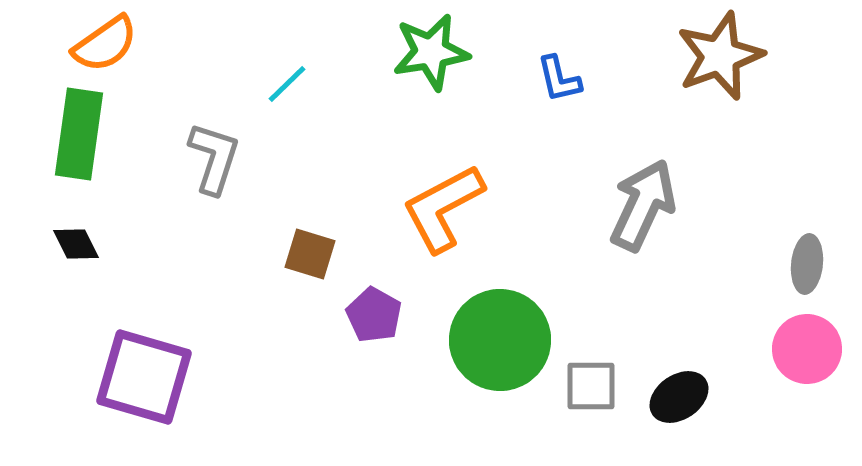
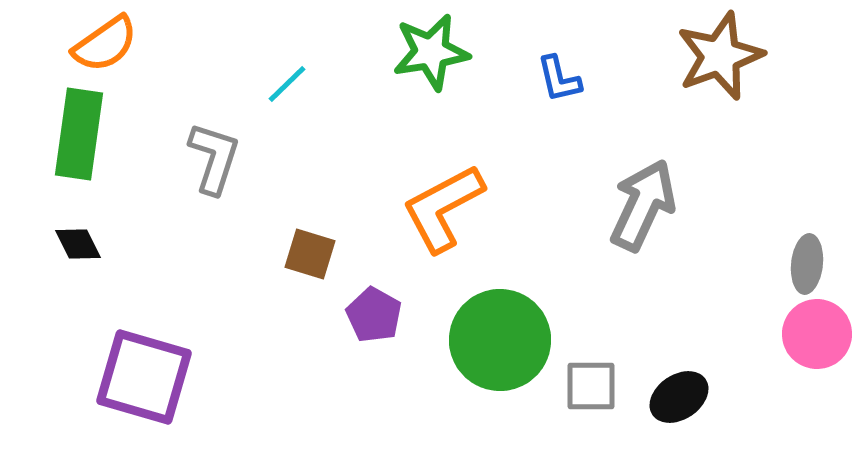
black diamond: moved 2 px right
pink circle: moved 10 px right, 15 px up
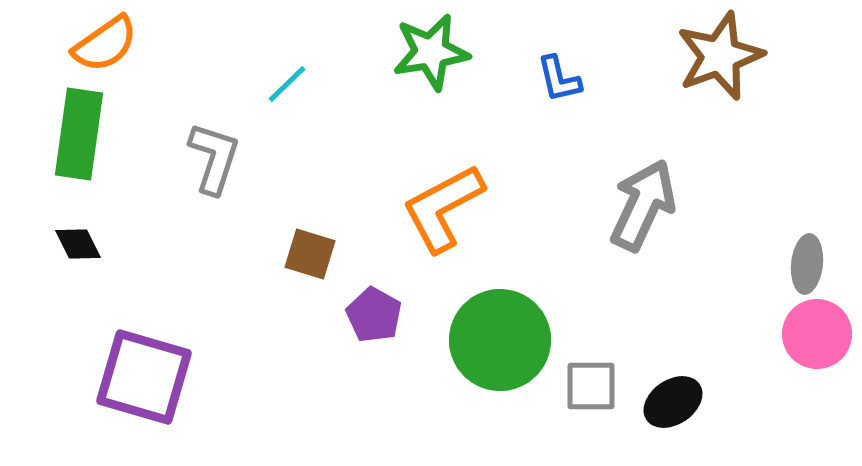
black ellipse: moved 6 px left, 5 px down
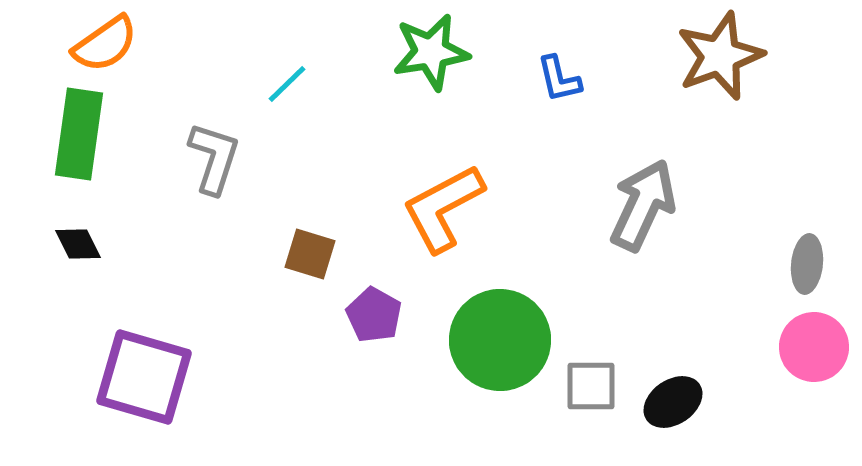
pink circle: moved 3 px left, 13 px down
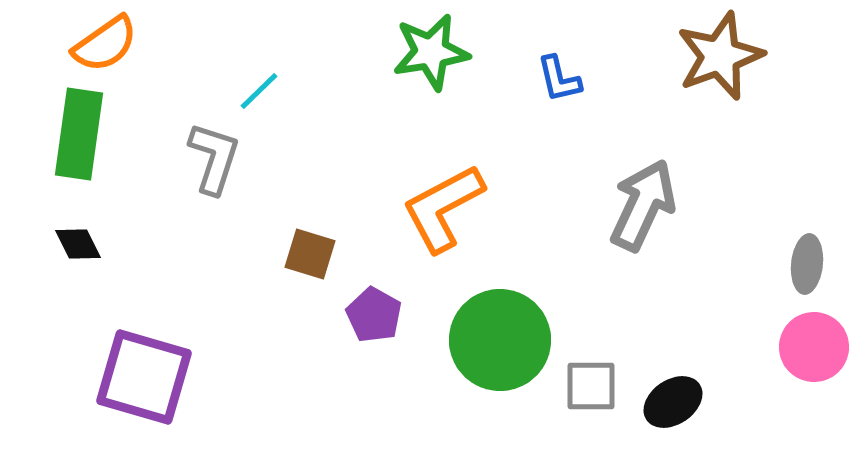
cyan line: moved 28 px left, 7 px down
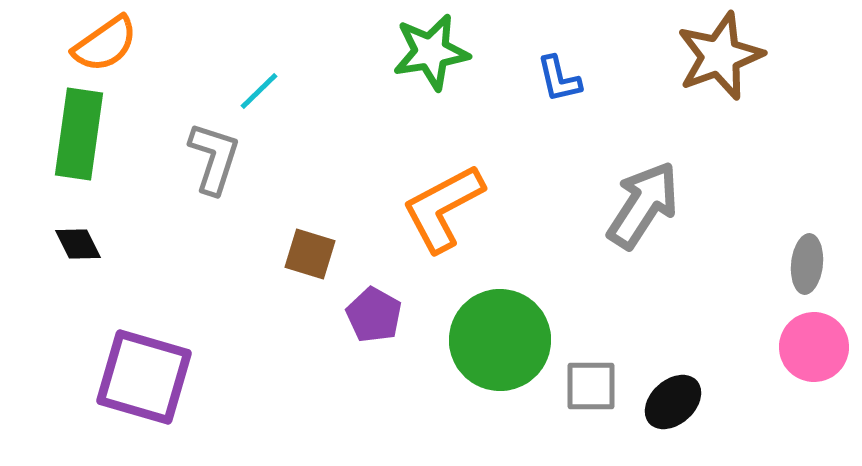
gray arrow: rotated 8 degrees clockwise
black ellipse: rotated 8 degrees counterclockwise
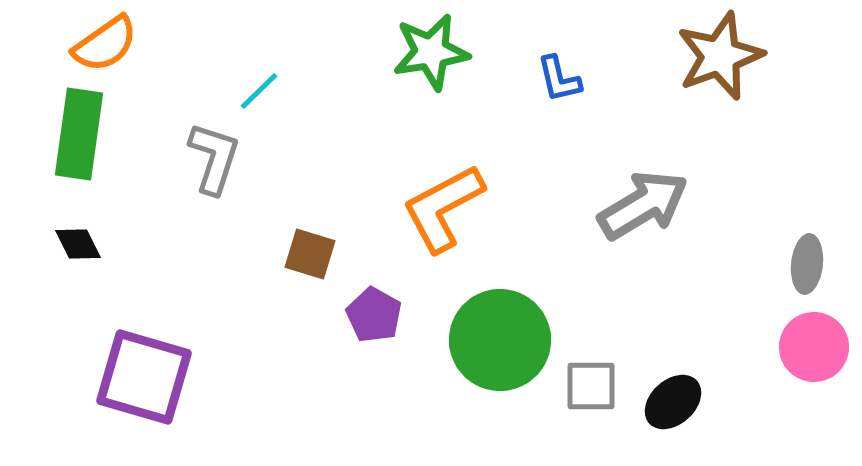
gray arrow: rotated 26 degrees clockwise
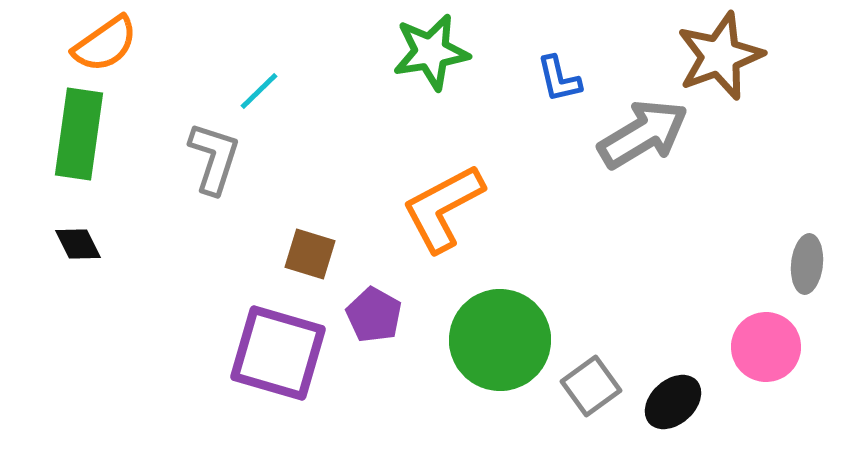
gray arrow: moved 71 px up
pink circle: moved 48 px left
purple square: moved 134 px right, 24 px up
gray square: rotated 36 degrees counterclockwise
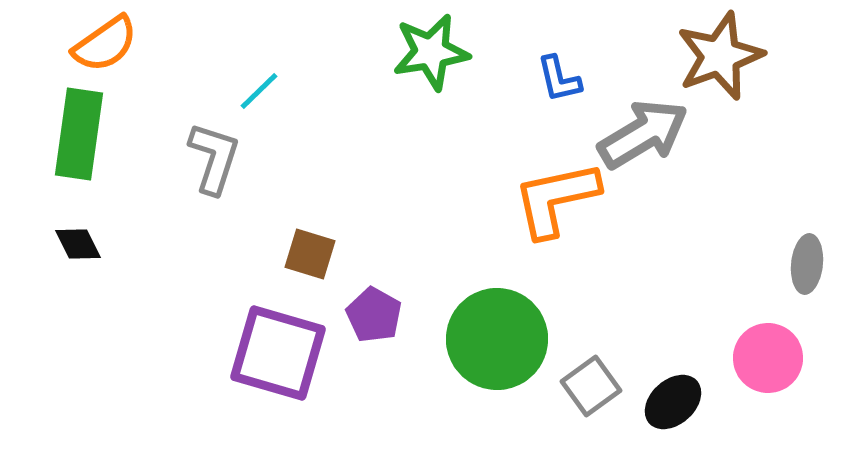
orange L-shape: moved 113 px right, 9 px up; rotated 16 degrees clockwise
green circle: moved 3 px left, 1 px up
pink circle: moved 2 px right, 11 px down
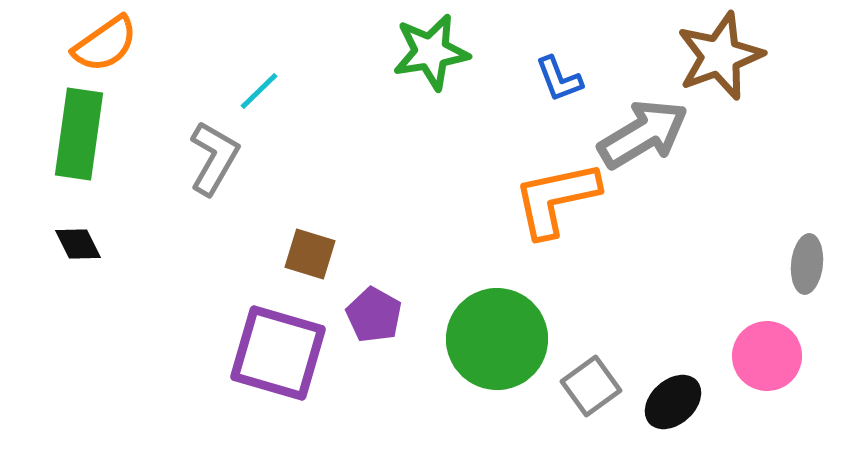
blue L-shape: rotated 8 degrees counterclockwise
gray L-shape: rotated 12 degrees clockwise
pink circle: moved 1 px left, 2 px up
